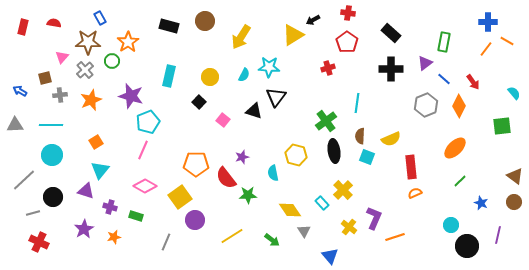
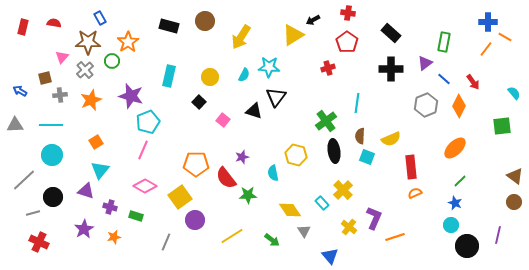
orange line at (507, 41): moved 2 px left, 4 px up
blue star at (481, 203): moved 26 px left
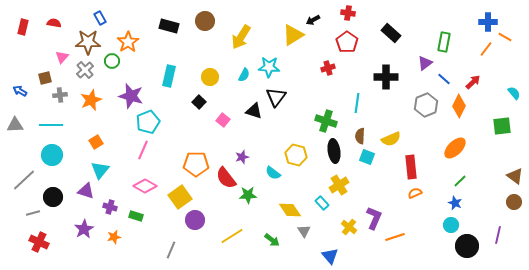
black cross at (391, 69): moved 5 px left, 8 px down
red arrow at (473, 82): rotated 98 degrees counterclockwise
green cross at (326, 121): rotated 35 degrees counterclockwise
cyan semicircle at (273, 173): rotated 42 degrees counterclockwise
yellow cross at (343, 190): moved 4 px left, 5 px up; rotated 12 degrees clockwise
gray line at (166, 242): moved 5 px right, 8 px down
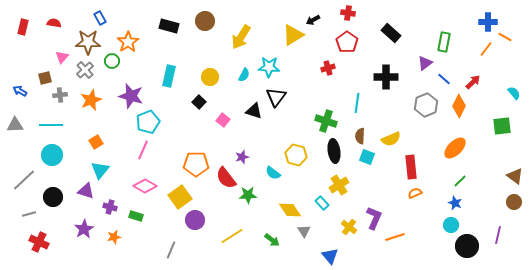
gray line at (33, 213): moved 4 px left, 1 px down
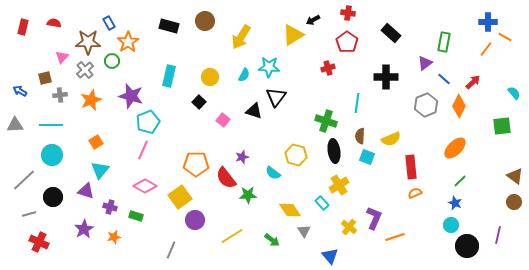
blue rectangle at (100, 18): moved 9 px right, 5 px down
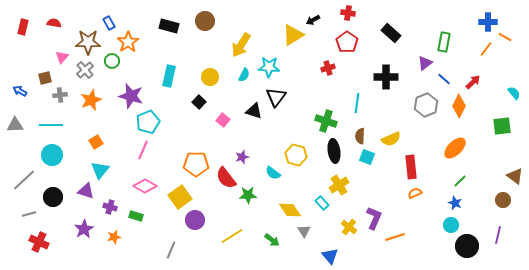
yellow arrow at (241, 37): moved 8 px down
brown circle at (514, 202): moved 11 px left, 2 px up
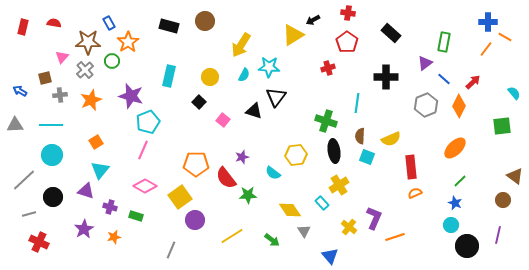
yellow hexagon at (296, 155): rotated 20 degrees counterclockwise
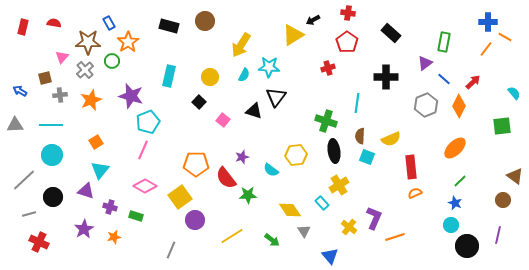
cyan semicircle at (273, 173): moved 2 px left, 3 px up
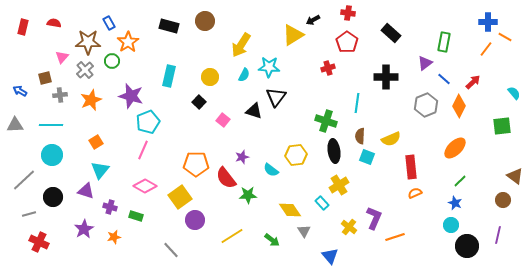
gray line at (171, 250): rotated 66 degrees counterclockwise
